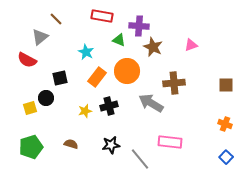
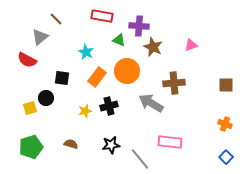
black square: moved 2 px right; rotated 21 degrees clockwise
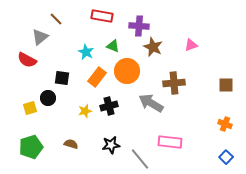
green triangle: moved 6 px left, 6 px down
black circle: moved 2 px right
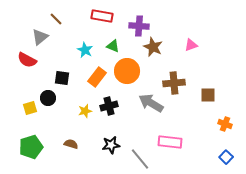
cyan star: moved 1 px left, 2 px up
brown square: moved 18 px left, 10 px down
